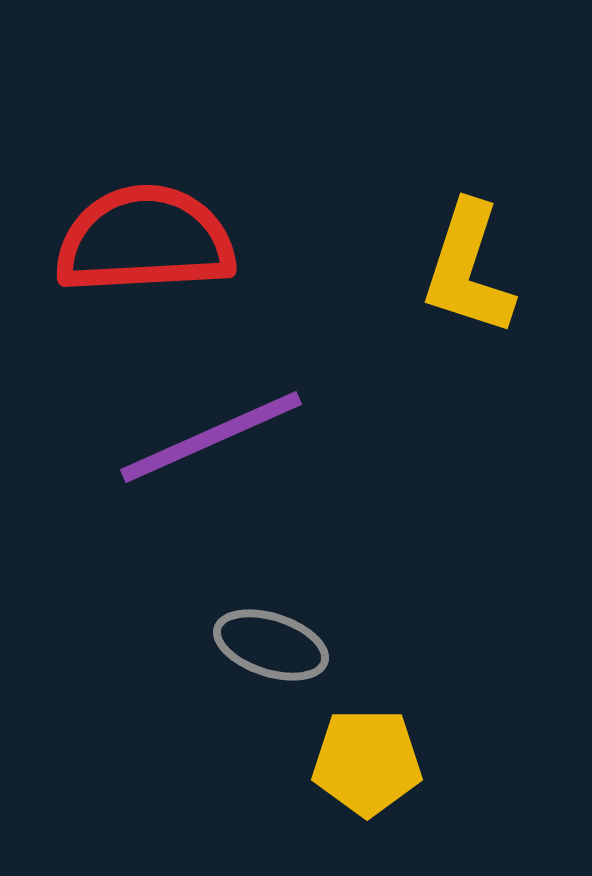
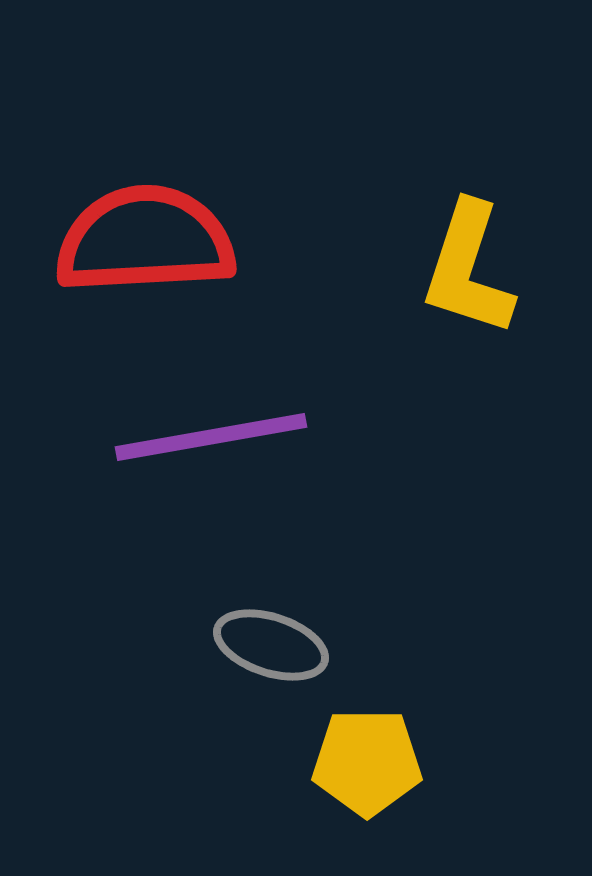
purple line: rotated 14 degrees clockwise
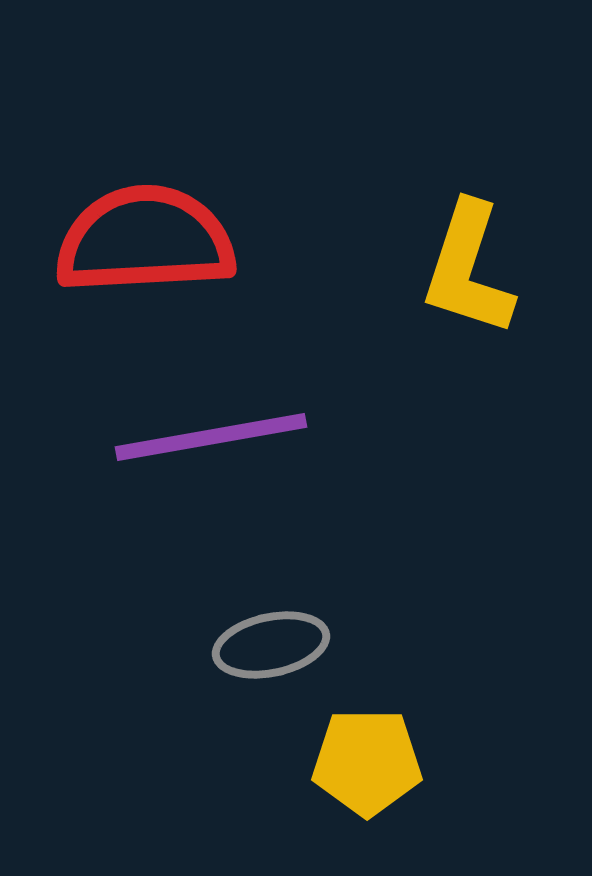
gray ellipse: rotated 30 degrees counterclockwise
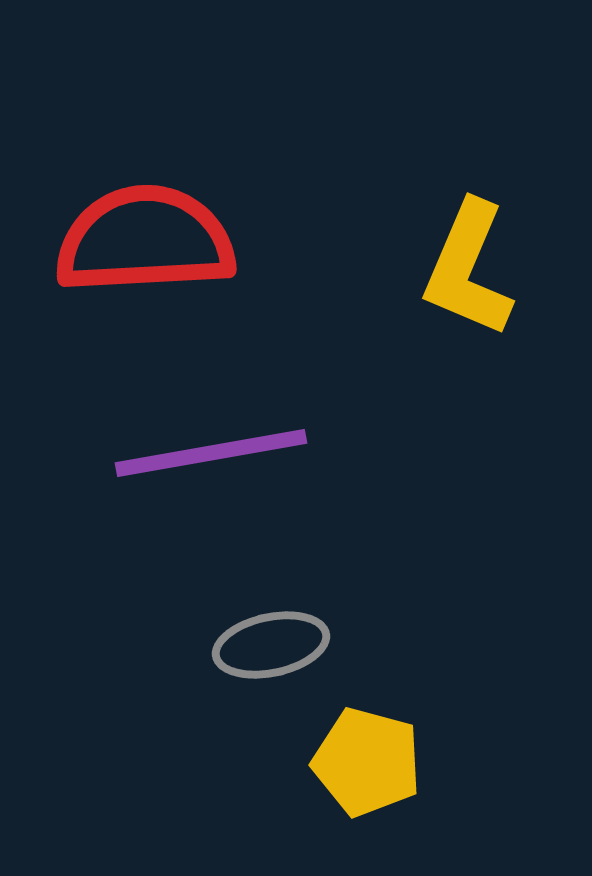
yellow L-shape: rotated 5 degrees clockwise
purple line: moved 16 px down
yellow pentagon: rotated 15 degrees clockwise
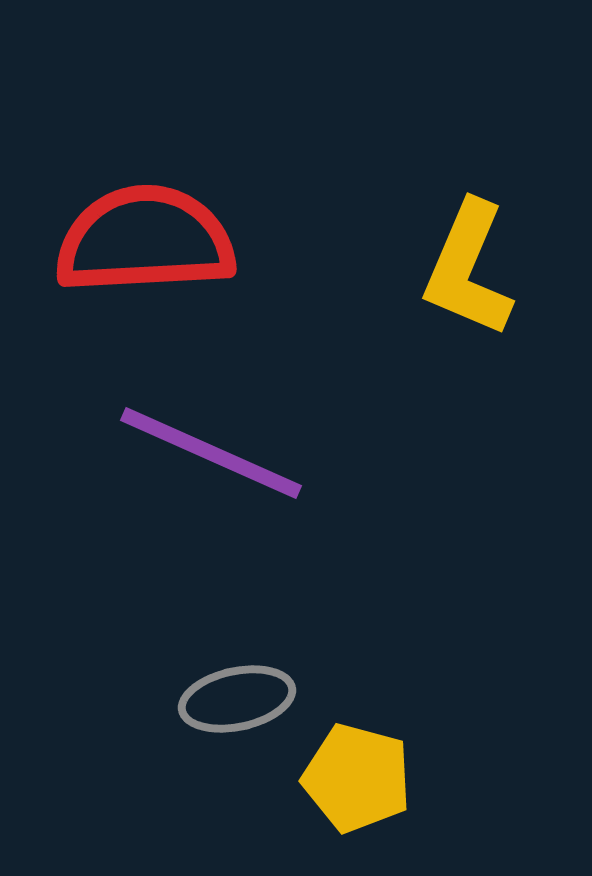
purple line: rotated 34 degrees clockwise
gray ellipse: moved 34 px left, 54 px down
yellow pentagon: moved 10 px left, 16 px down
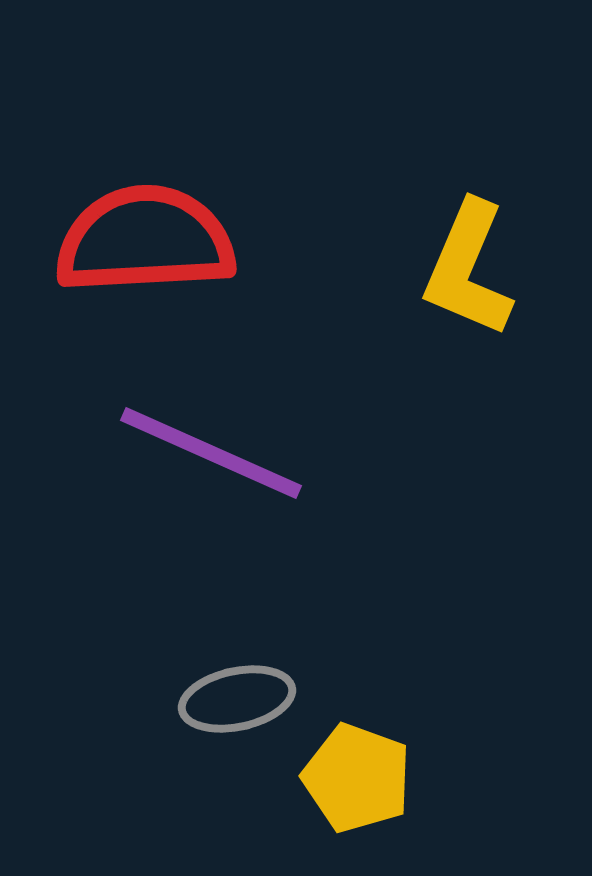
yellow pentagon: rotated 5 degrees clockwise
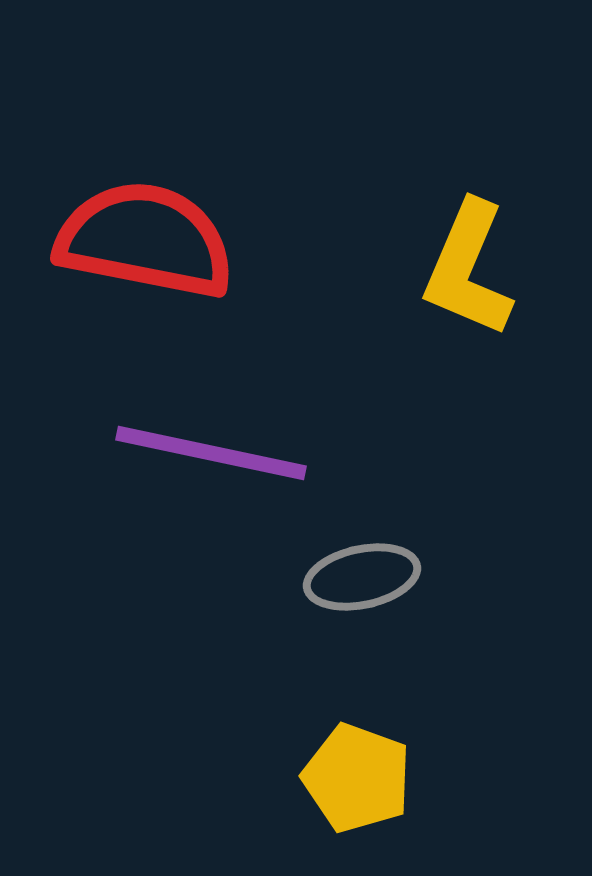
red semicircle: rotated 14 degrees clockwise
purple line: rotated 12 degrees counterclockwise
gray ellipse: moved 125 px right, 122 px up
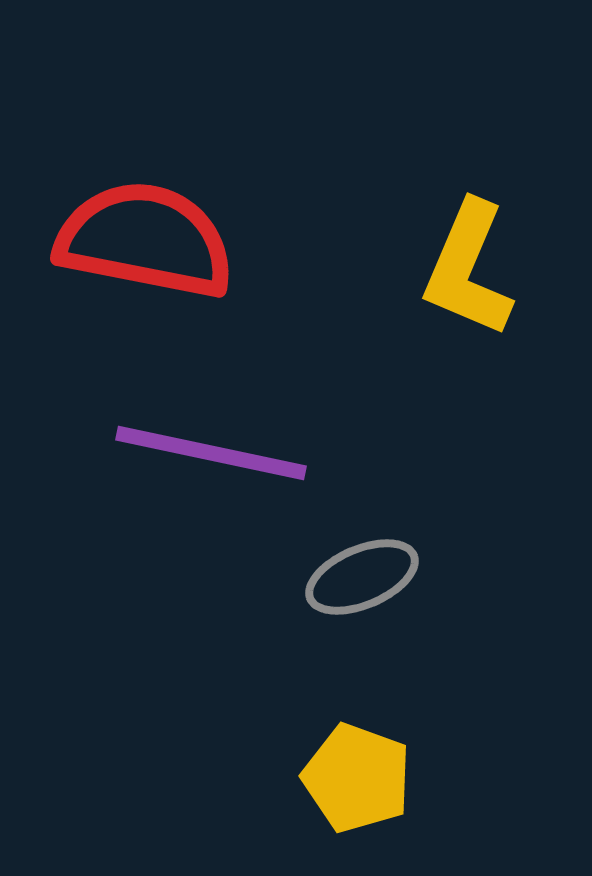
gray ellipse: rotated 11 degrees counterclockwise
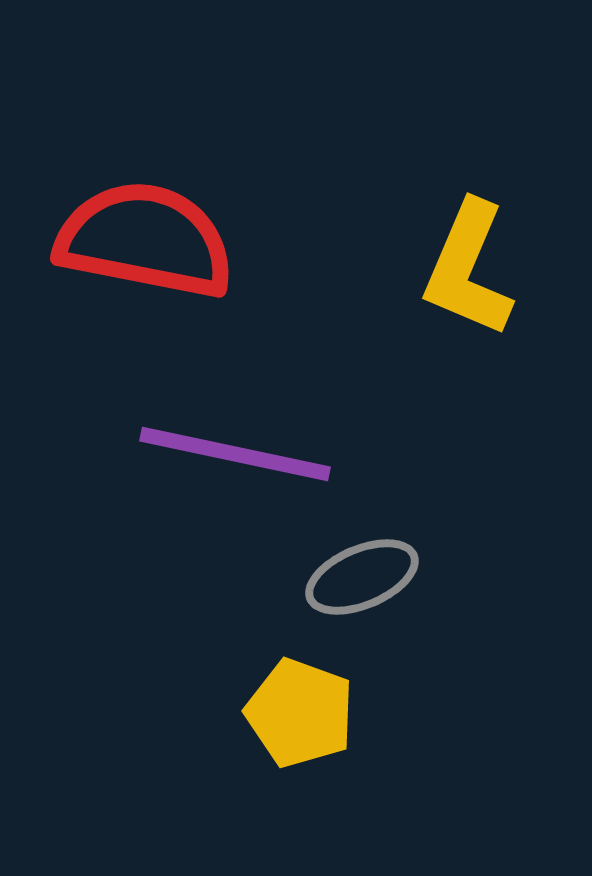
purple line: moved 24 px right, 1 px down
yellow pentagon: moved 57 px left, 65 px up
